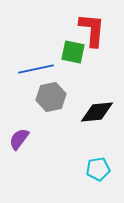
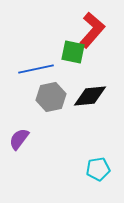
red L-shape: rotated 36 degrees clockwise
black diamond: moved 7 px left, 16 px up
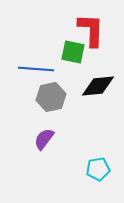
red L-shape: moved 1 px left; rotated 39 degrees counterclockwise
blue line: rotated 16 degrees clockwise
black diamond: moved 8 px right, 10 px up
purple semicircle: moved 25 px right
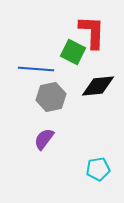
red L-shape: moved 1 px right, 2 px down
green square: rotated 15 degrees clockwise
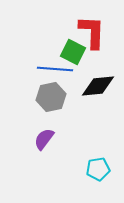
blue line: moved 19 px right
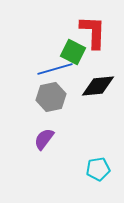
red L-shape: moved 1 px right
blue line: rotated 20 degrees counterclockwise
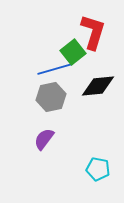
red L-shape: rotated 15 degrees clockwise
green square: rotated 25 degrees clockwise
cyan pentagon: rotated 20 degrees clockwise
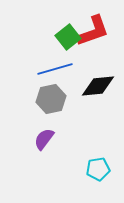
red L-shape: moved 1 px up; rotated 54 degrees clockwise
green square: moved 5 px left, 15 px up
gray hexagon: moved 2 px down
cyan pentagon: rotated 20 degrees counterclockwise
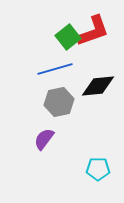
gray hexagon: moved 8 px right, 3 px down
cyan pentagon: rotated 10 degrees clockwise
